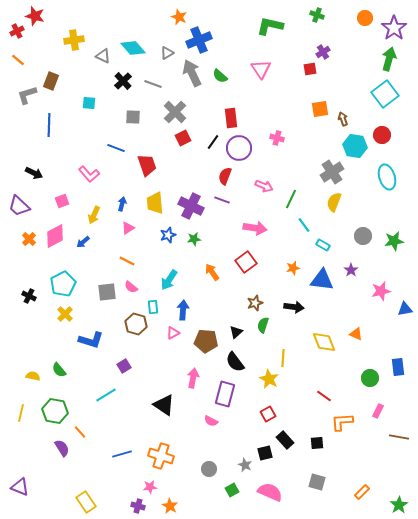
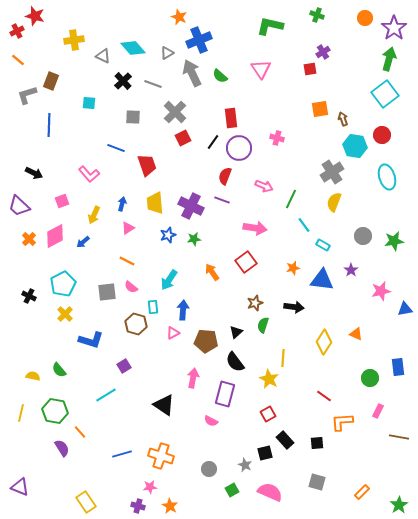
yellow diamond at (324, 342): rotated 55 degrees clockwise
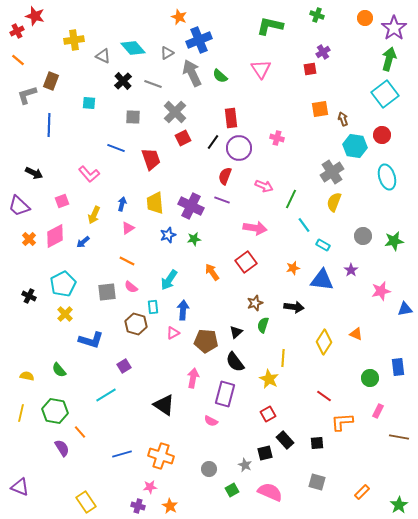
red trapezoid at (147, 165): moved 4 px right, 6 px up
yellow semicircle at (33, 376): moved 6 px left
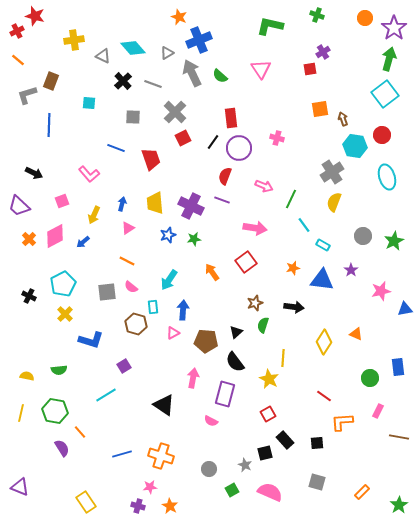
green star at (394, 241): rotated 18 degrees counterclockwise
green semicircle at (59, 370): rotated 56 degrees counterclockwise
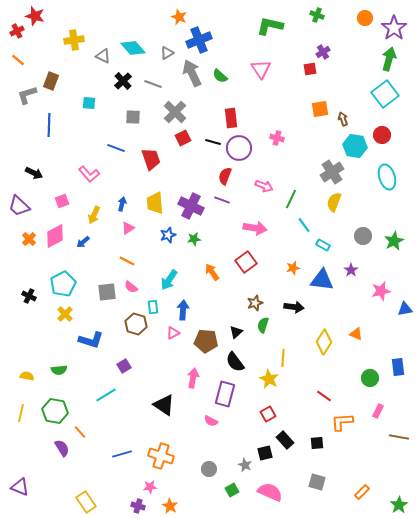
black line at (213, 142): rotated 70 degrees clockwise
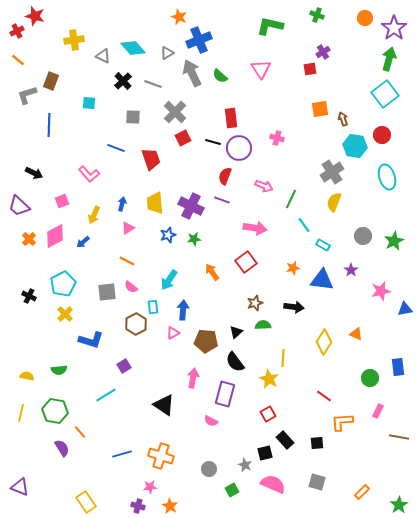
brown hexagon at (136, 324): rotated 15 degrees clockwise
green semicircle at (263, 325): rotated 70 degrees clockwise
pink semicircle at (270, 492): moved 3 px right, 8 px up
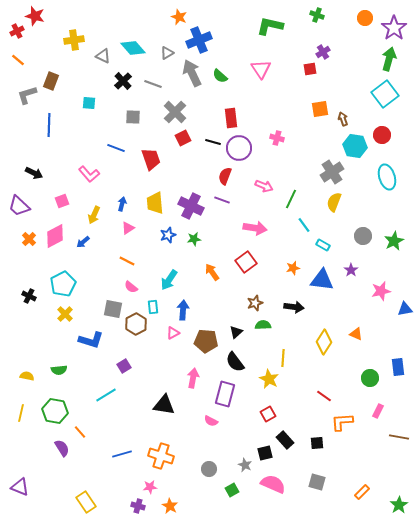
gray square at (107, 292): moved 6 px right, 17 px down; rotated 18 degrees clockwise
black triangle at (164, 405): rotated 25 degrees counterclockwise
